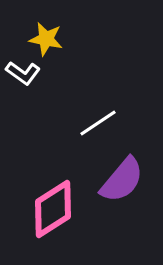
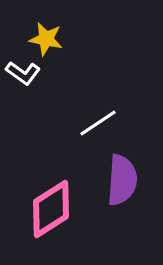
purple semicircle: rotated 36 degrees counterclockwise
pink diamond: moved 2 px left
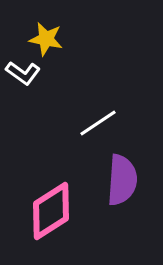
pink diamond: moved 2 px down
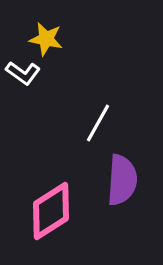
white line: rotated 27 degrees counterclockwise
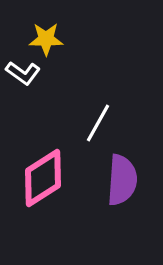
yellow star: rotated 12 degrees counterclockwise
pink diamond: moved 8 px left, 33 px up
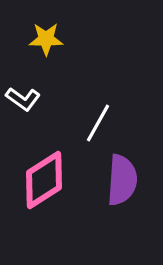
white L-shape: moved 26 px down
pink diamond: moved 1 px right, 2 px down
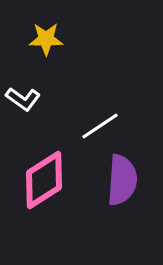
white line: moved 2 px right, 3 px down; rotated 27 degrees clockwise
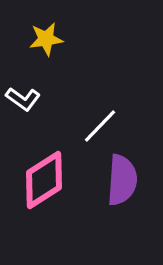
yellow star: rotated 8 degrees counterclockwise
white line: rotated 12 degrees counterclockwise
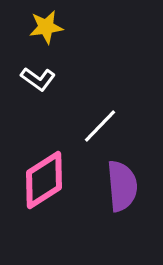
yellow star: moved 12 px up
white L-shape: moved 15 px right, 20 px up
purple semicircle: moved 6 px down; rotated 9 degrees counterclockwise
